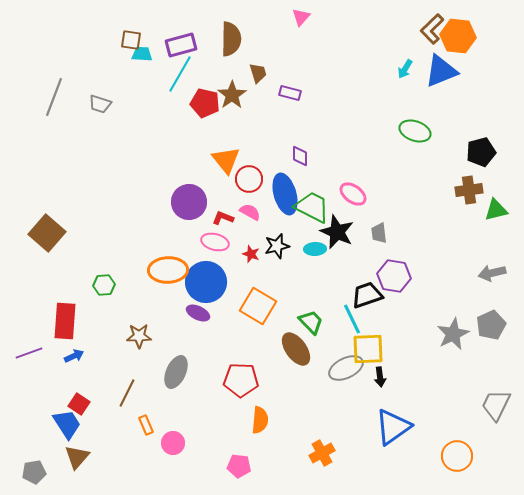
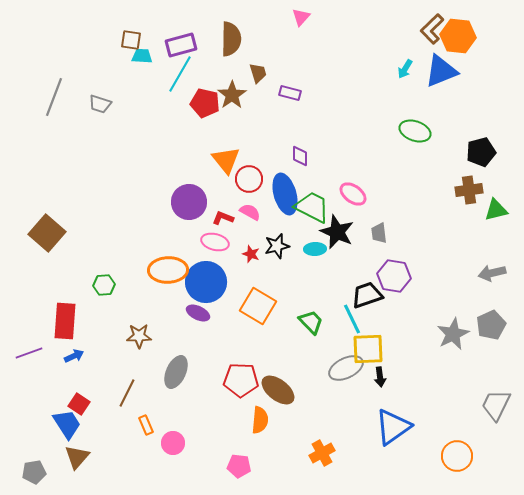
cyan trapezoid at (142, 54): moved 2 px down
brown ellipse at (296, 349): moved 18 px left, 41 px down; rotated 16 degrees counterclockwise
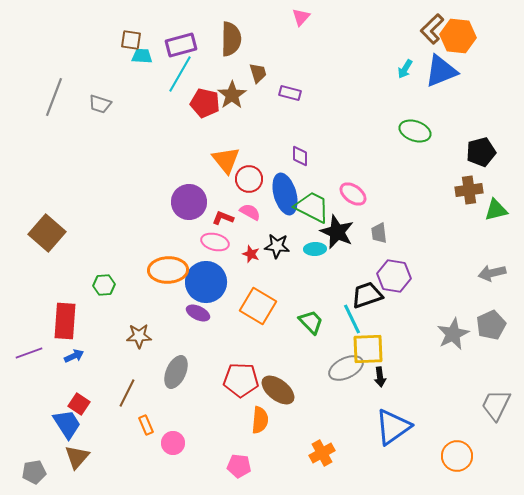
black star at (277, 246): rotated 20 degrees clockwise
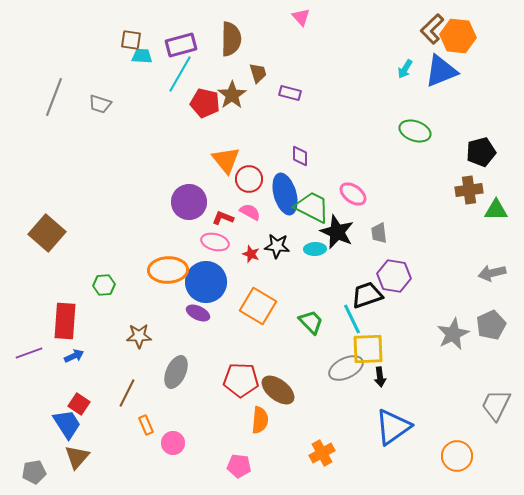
pink triangle at (301, 17): rotated 24 degrees counterclockwise
green triangle at (496, 210): rotated 15 degrees clockwise
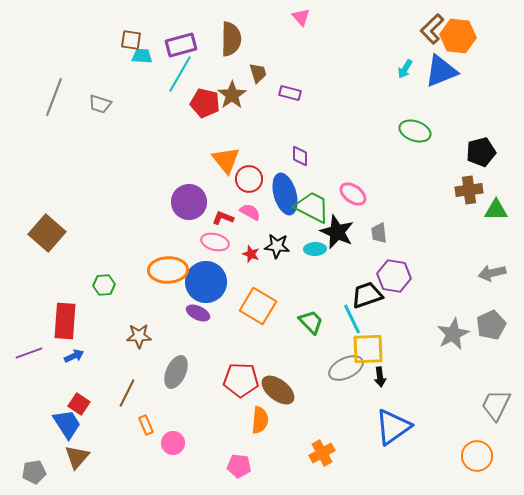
orange circle at (457, 456): moved 20 px right
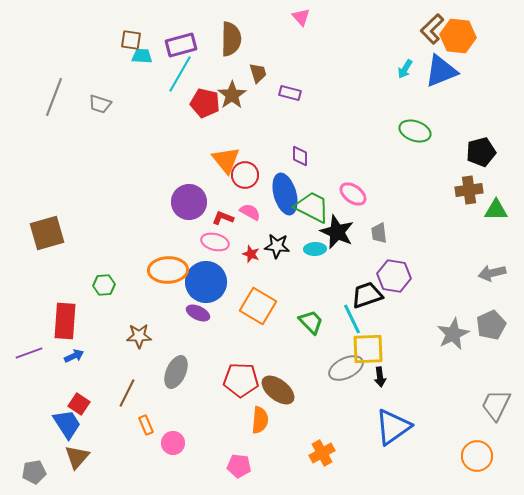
red circle at (249, 179): moved 4 px left, 4 px up
brown square at (47, 233): rotated 33 degrees clockwise
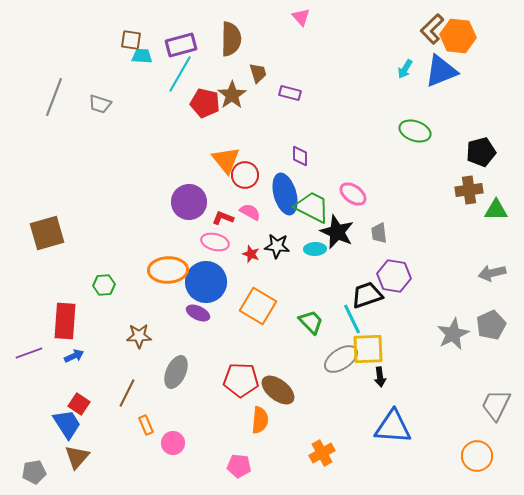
gray ellipse at (346, 368): moved 5 px left, 9 px up; rotated 8 degrees counterclockwise
blue triangle at (393, 427): rotated 39 degrees clockwise
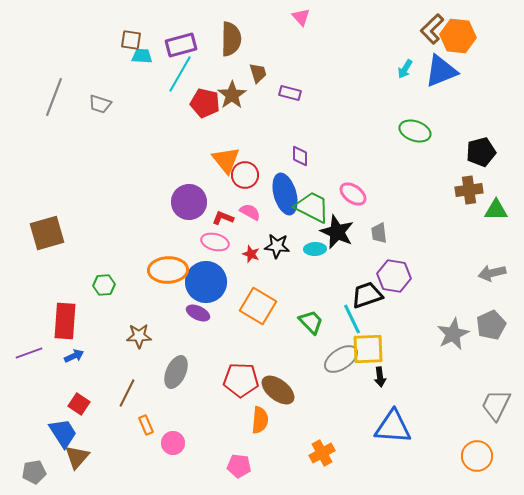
blue trapezoid at (67, 424): moved 4 px left, 9 px down
